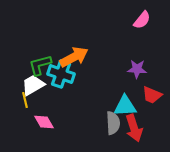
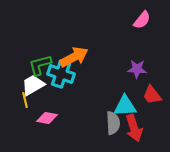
red trapezoid: rotated 30 degrees clockwise
pink diamond: moved 3 px right, 4 px up; rotated 50 degrees counterclockwise
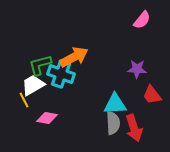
yellow line: moved 1 px left; rotated 14 degrees counterclockwise
cyan triangle: moved 10 px left, 2 px up
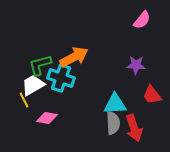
purple star: moved 1 px left, 4 px up
cyan cross: moved 4 px down
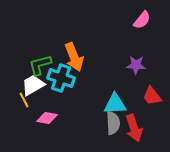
orange arrow: rotated 96 degrees clockwise
red trapezoid: moved 1 px down
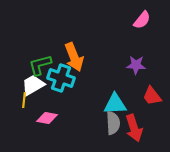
yellow line: rotated 35 degrees clockwise
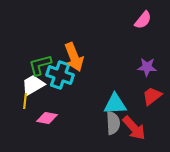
pink semicircle: moved 1 px right
purple star: moved 11 px right, 2 px down
cyan cross: moved 1 px left, 3 px up
red trapezoid: rotated 90 degrees clockwise
yellow line: moved 1 px right, 1 px down
red arrow: rotated 24 degrees counterclockwise
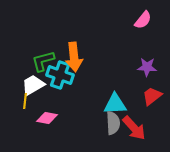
orange arrow: rotated 16 degrees clockwise
green L-shape: moved 3 px right, 4 px up
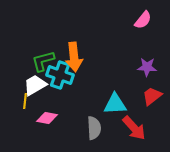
white trapezoid: moved 2 px right
gray semicircle: moved 19 px left, 5 px down
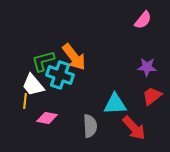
orange arrow: rotated 32 degrees counterclockwise
white trapezoid: moved 2 px left; rotated 100 degrees counterclockwise
gray semicircle: moved 4 px left, 2 px up
